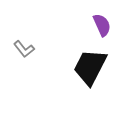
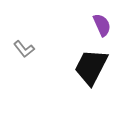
black trapezoid: moved 1 px right
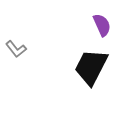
gray L-shape: moved 8 px left
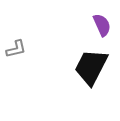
gray L-shape: rotated 65 degrees counterclockwise
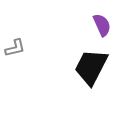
gray L-shape: moved 1 px left, 1 px up
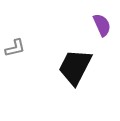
black trapezoid: moved 16 px left
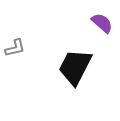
purple semicircle: moved 2 px up; rotated 25 degrees counterclockwise
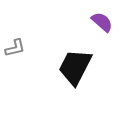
purple semicircle: moved 1 px up
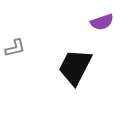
purple semicircle: rotated 120 degrees clockwise
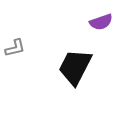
purple semicircle: moved 1 px left
